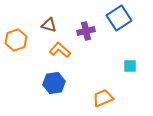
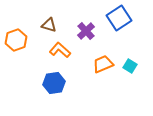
purple cross: rotated 30 degrees counterclockwise
cyan square: rotated 32 degrees clockwise
orange trapezoid: moved 34 px up
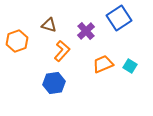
orange hexagon: moved 1 px right, 1 px down
orange L-shape: moved 2 px right, 1 px down; rotated 90 degrees clockwise
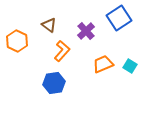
brown triangle: rotated 21 degrees clockwise
orange hexagon: rotated 15 degrees counterclockwise
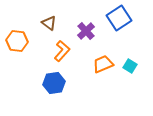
brown triangle: moved 2 px up
orange hexagon: rotated 20 degrees counterclockwise
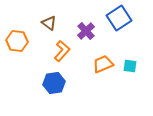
cyan square: rotated 24 degrees counterclockwise
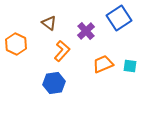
orange hexagon: moved 1 px left, 3 px down; rotated 20 degrees clockwise
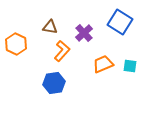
blue square: moved 1 px right, 4 px down; rotated 25 degrees counterclockwise
brown triangle: moved 1 px right, 4 px down; rotated 28 degrees counterclockwise
purple cross: moved 2 px left, 2 px down
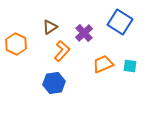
brown triangle: rotated 42 degrees counterclockwise
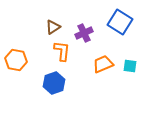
brown triangle: moved 3 px right
purple cross: rotated 18 degrees clockwise
orange hexagon: moved 16 px down; rotated 15 degrees counterclockwise
orange L-shape: rotated 35 degrees counterclockwise
blue hexagon: rotated 10 degrees counterclockwise
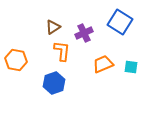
cyan square: moved 1 px right, 1 px down
